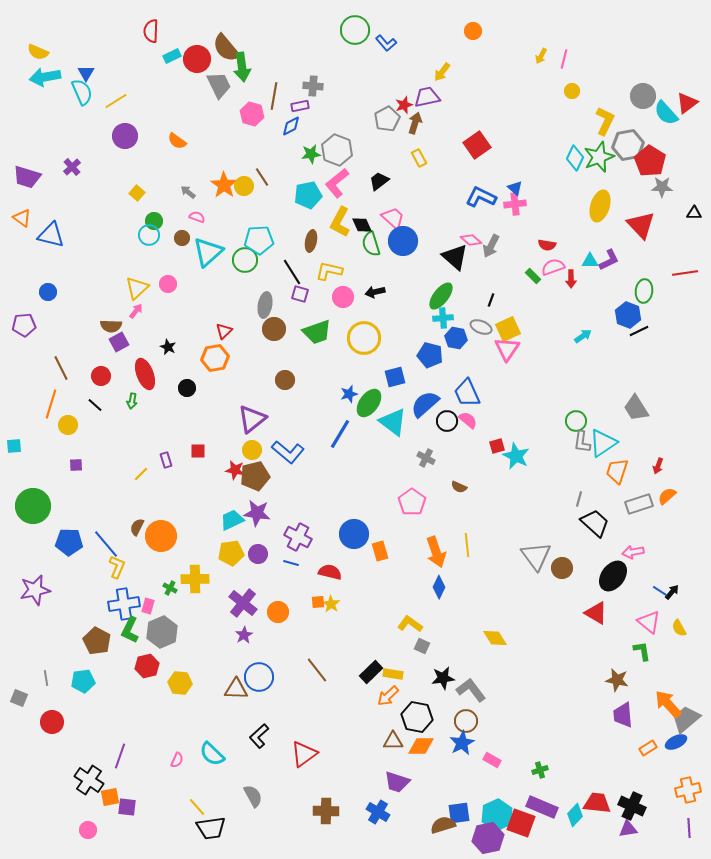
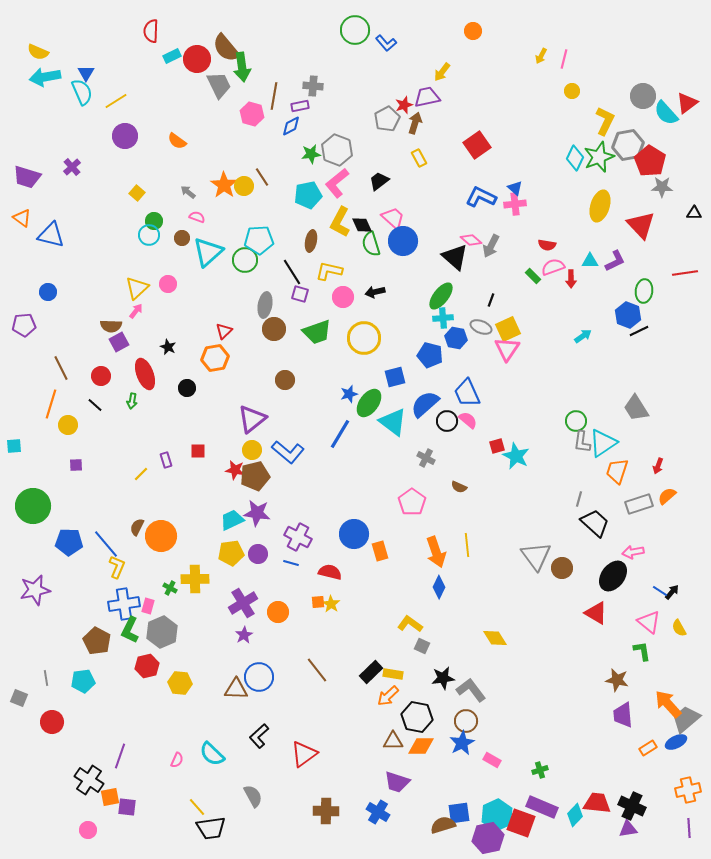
purple L-shape at (609, 260): moved 6 px right, 1 px down
purple cross at (243, 603): rotated 20 degrees clockwise
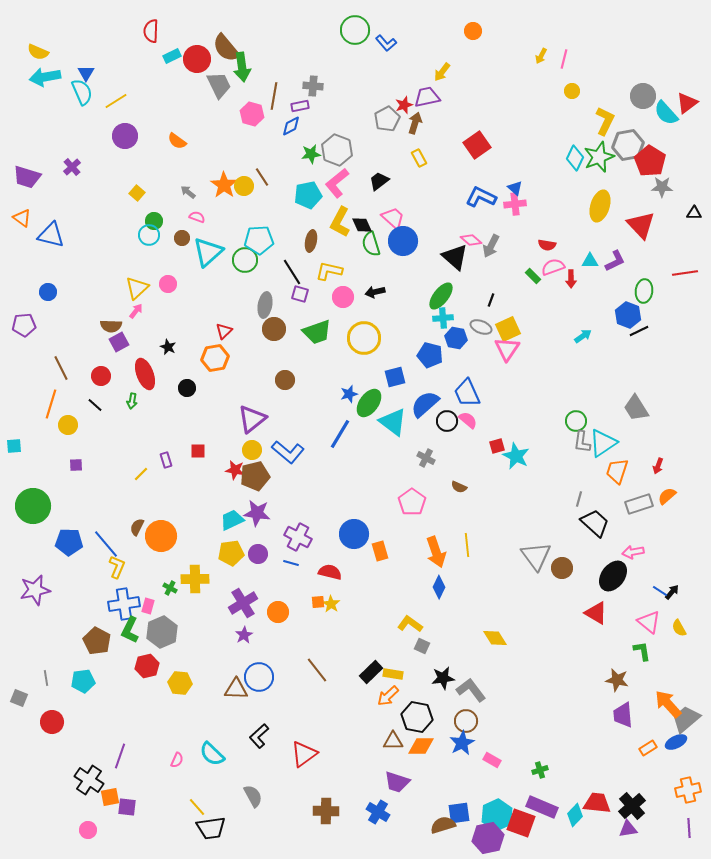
black cross at (632, 806): rotated 24 degrees clockwise
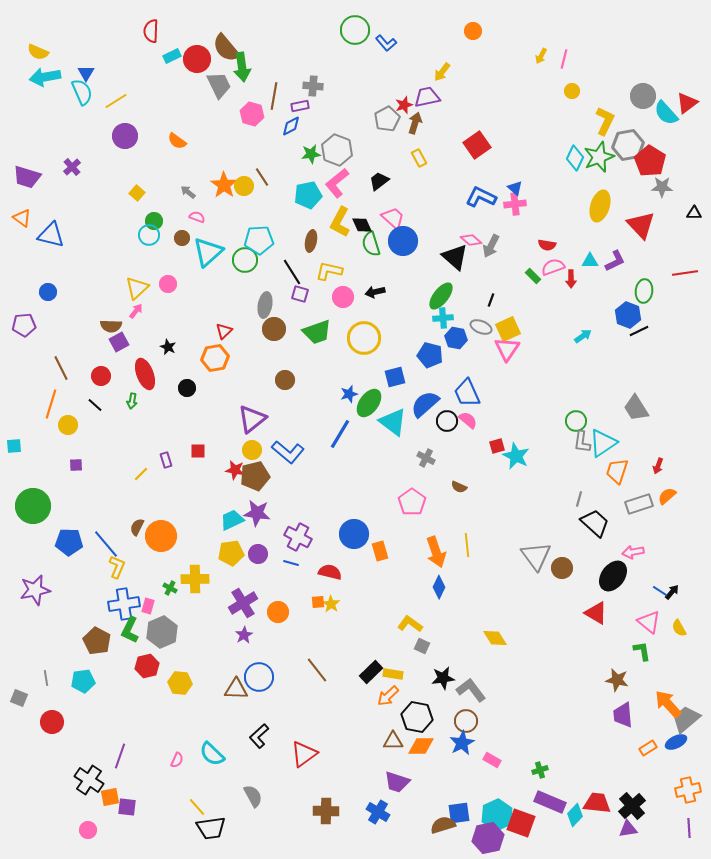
purple rectangle at (542, 807): moved 8 px right, 5 px up
